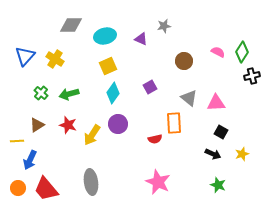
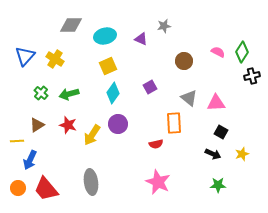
red semicircle: moved 1 px right, 5 px down
green star: rotated 21 degrees counterclockwise
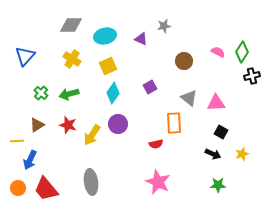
yellow cross: moved 17 px right
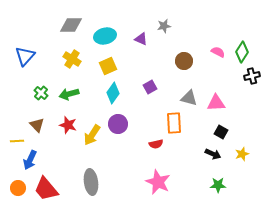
gray triangle: rotated 24 degrees counterclockwise
brown triangle: rotated 42 degrees counterclockwise
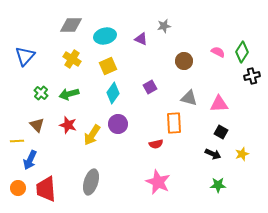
pink triangle: moved 3 px right, 1 px down
gray ellipse: rotated 25 degrees clockwise
red trapezoid: rotated 36 degrees clockwise
